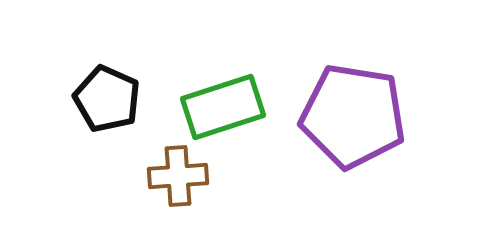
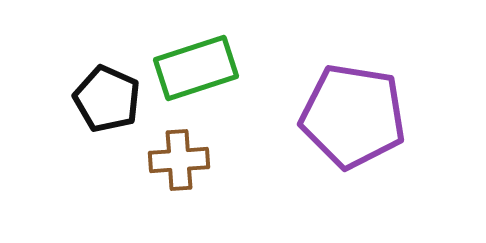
green rectangle: moved 27 px left, 39 px up
brown cross: moved 1 px right, 16 px up
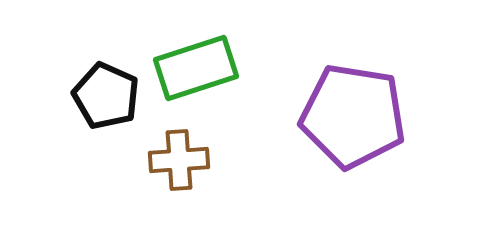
black pentagon: moved 1 px left, 3 px up
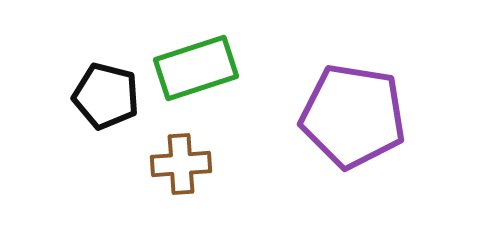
black pentagon: rotated 10 degrees counterclockwise
brown cross: moved 2 px right, 4 px down
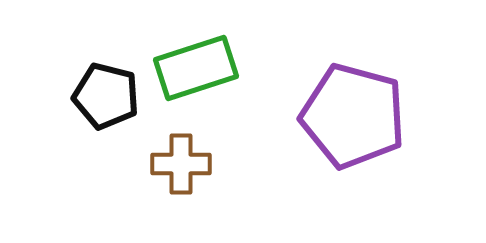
purple pentagon: rotated 6 degrees clockwise
brown cross: rotated 4 degrees clockwise
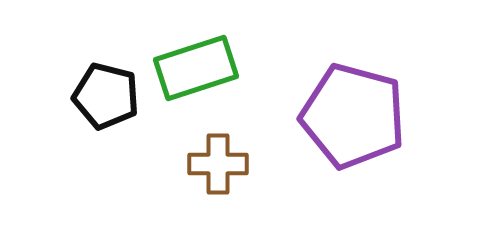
brown cross: moved 37 px right
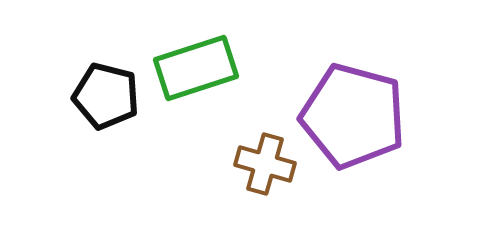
brown cross: moved 47 px right; rotated 16 degrees clockwise
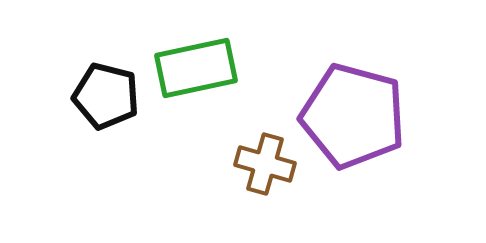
green rectangle: rotated 6 degrees clockwise
